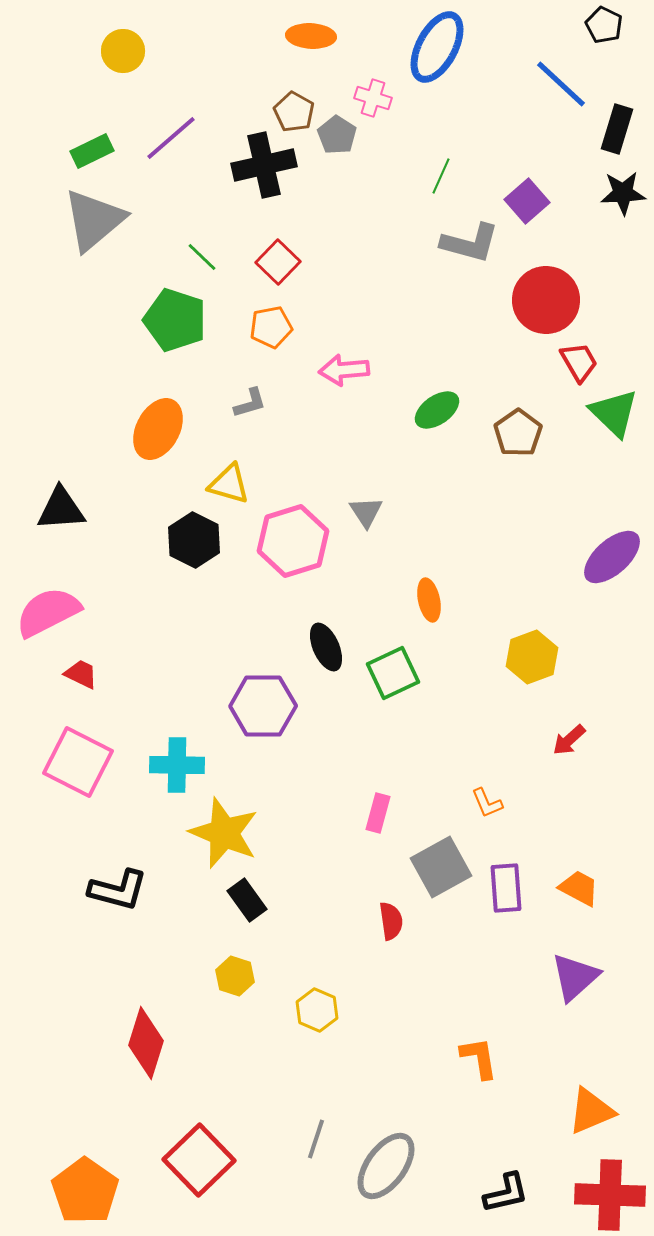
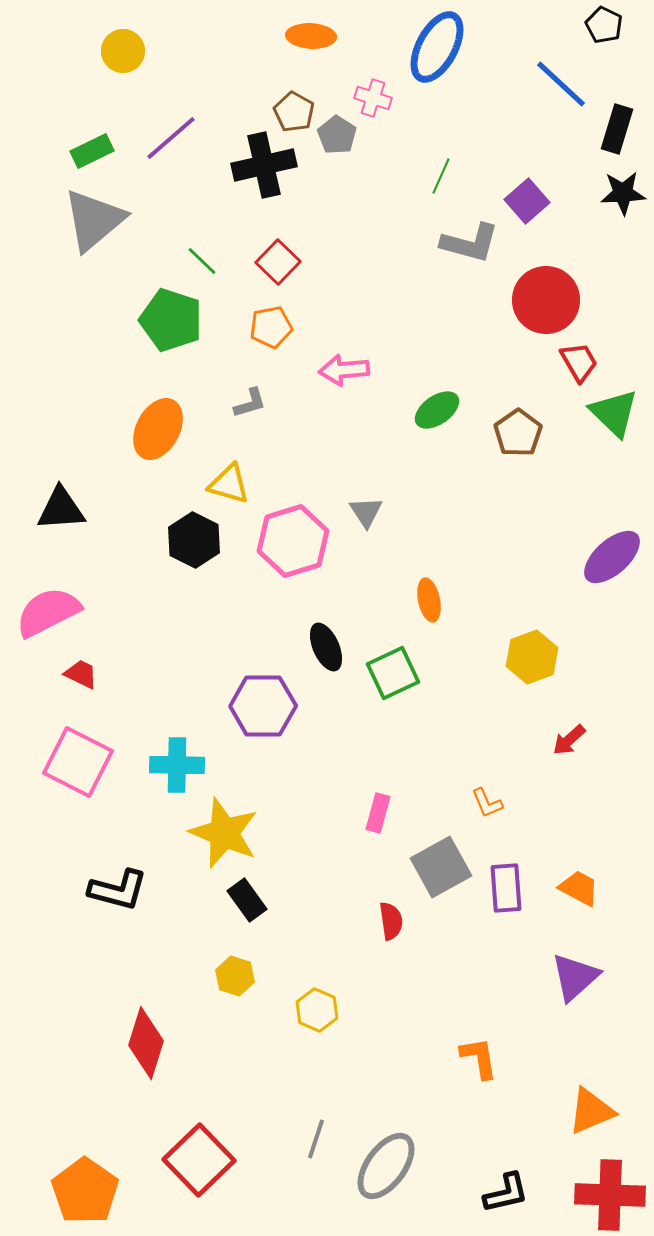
green line at (202, 257): moved 4 px down
green pentagon at (175, 320): moved 4 px left
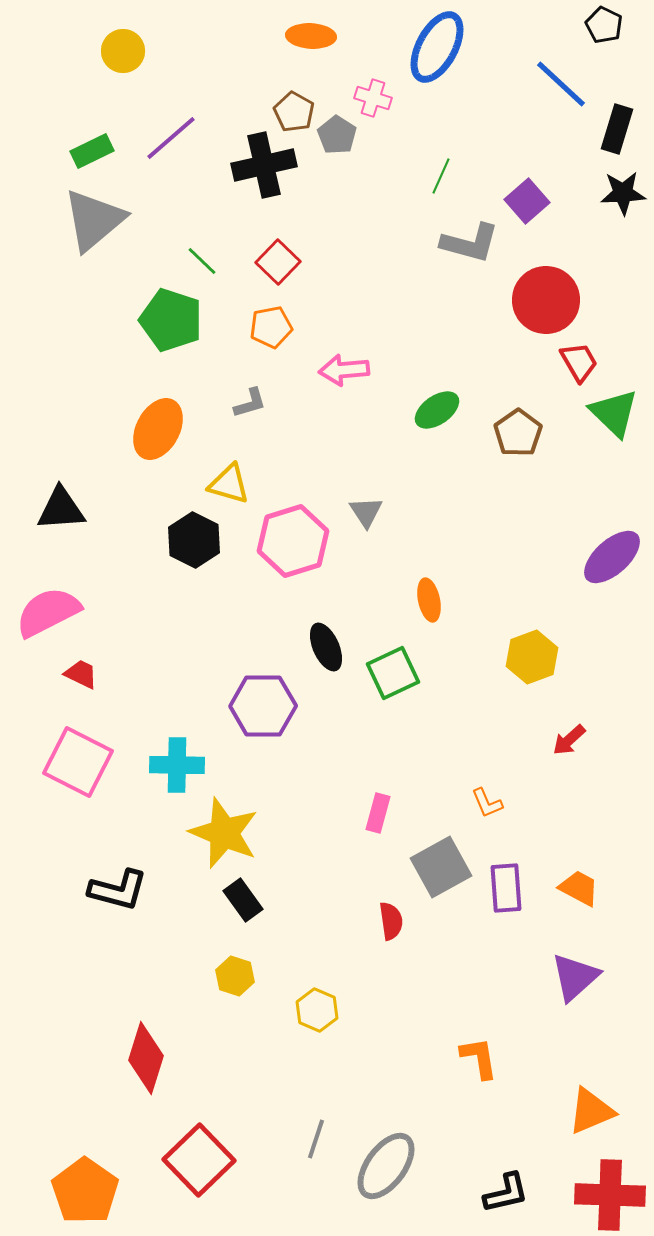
black rectangle at (247, 900): moved 4 px left
red diamond at (146, 1043): moved 15 px down
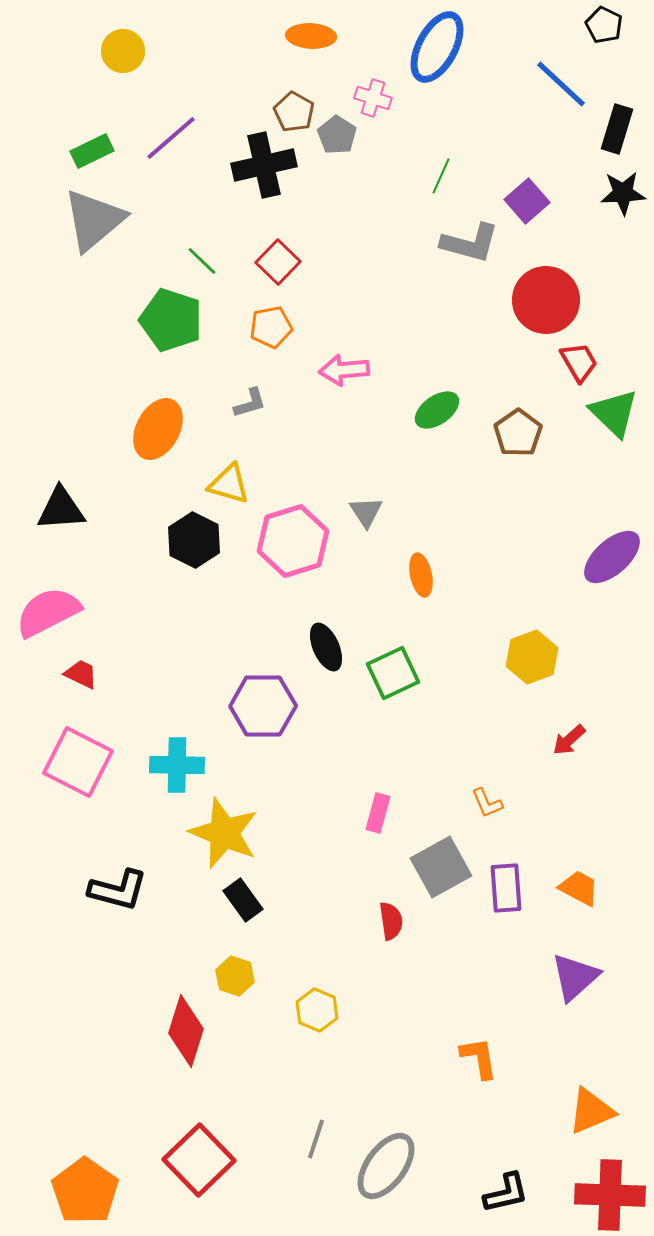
orange ellipse at (429, 600): moved 8 px left, 25 px up
red diamond at (146, 1058): moved 40 px right, 27 px up
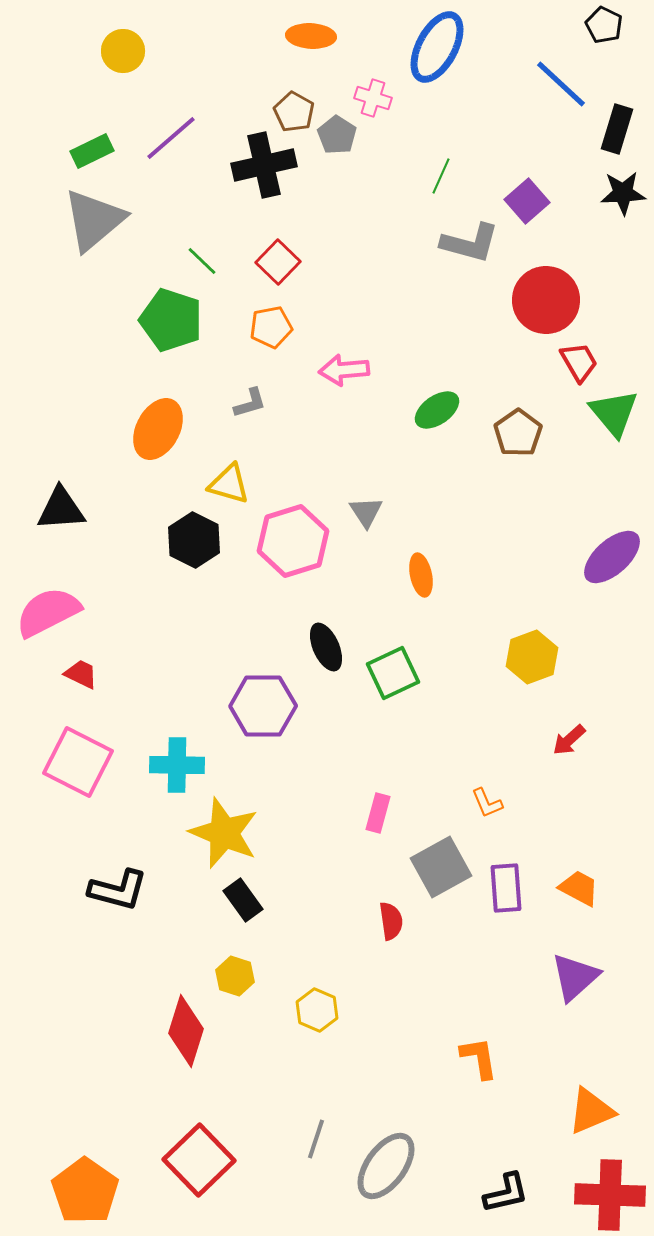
green triangle at (614, 413): rotated 6 degrees clockwise
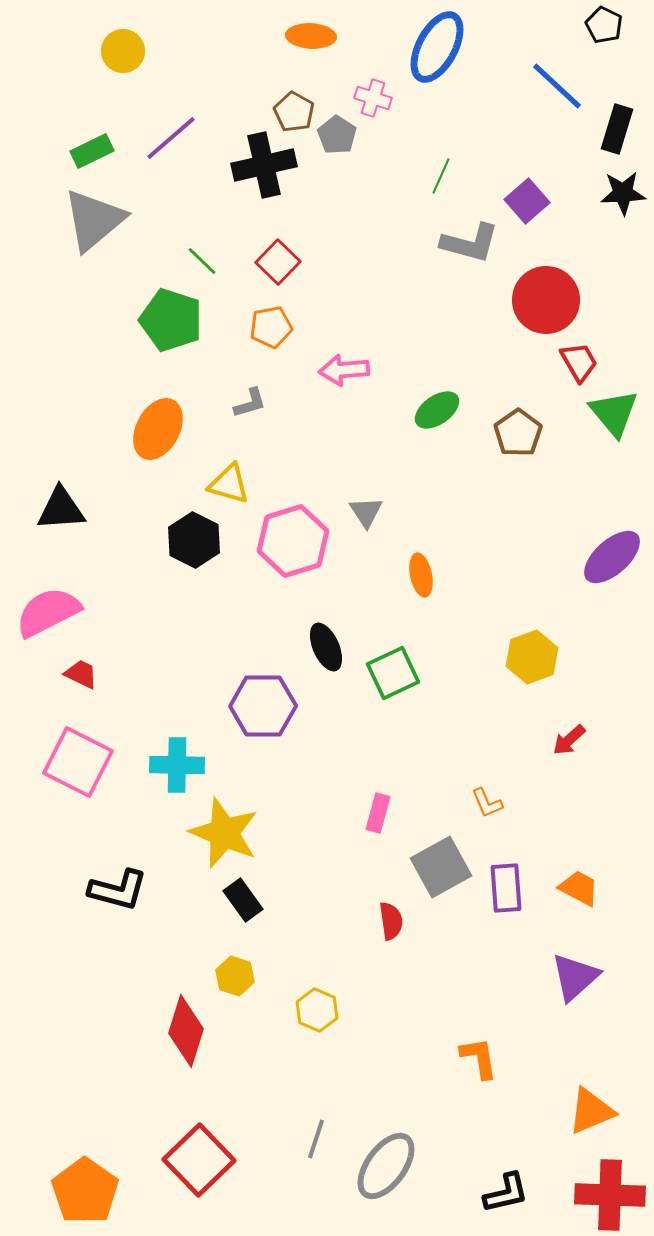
blue line at (561, 84): moved 4 px left, 2 px down
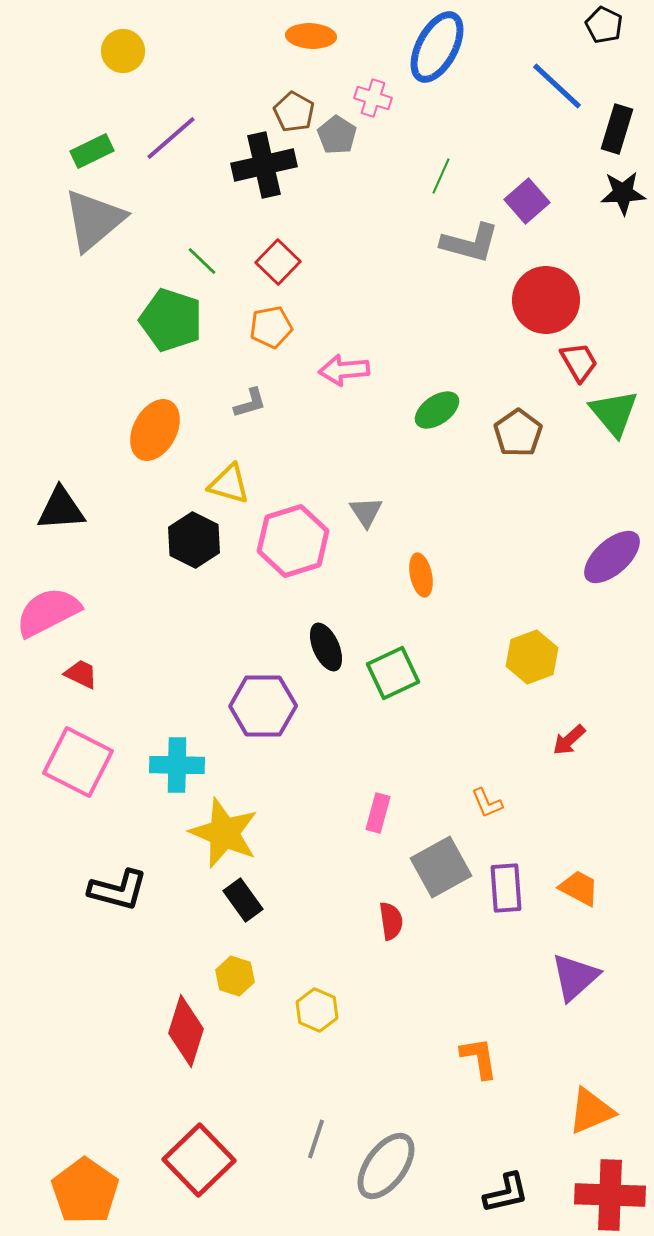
orange ellipse at (158, 429): moved 3 px left, 1 px down
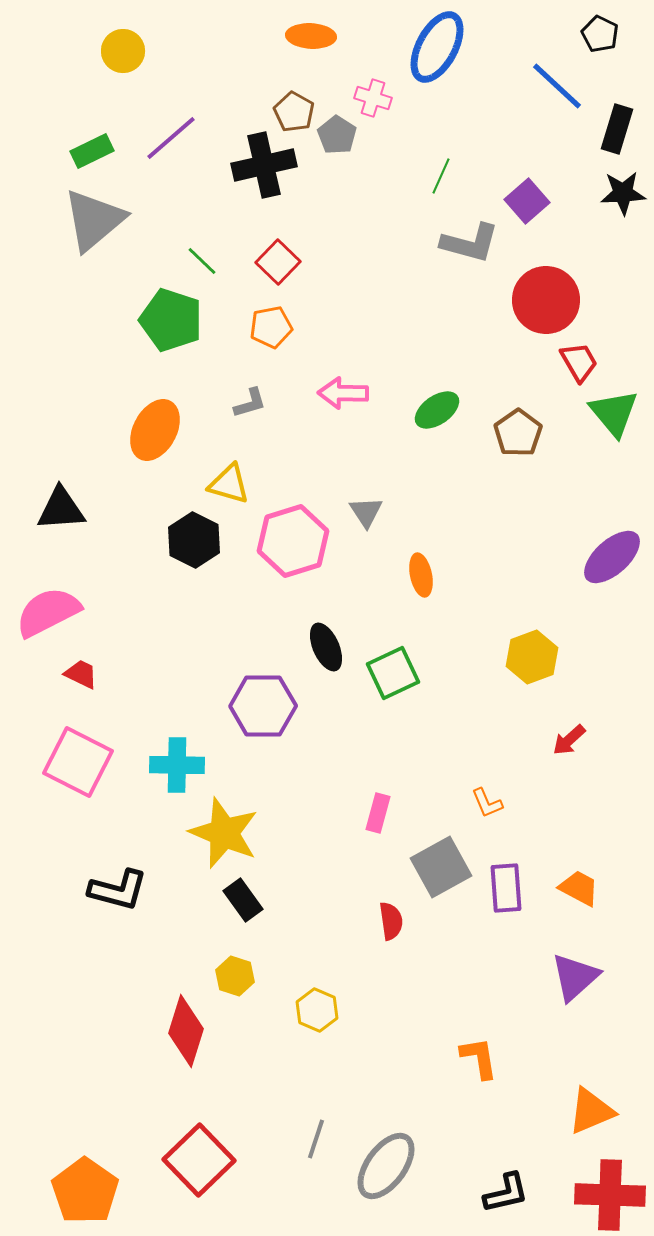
black pentagon at (604, 25): moved 4 px left, 9 px down
pink arrow at (344, 370): moved 1 px left, 23 px down; rotated 6 degrees clockwise
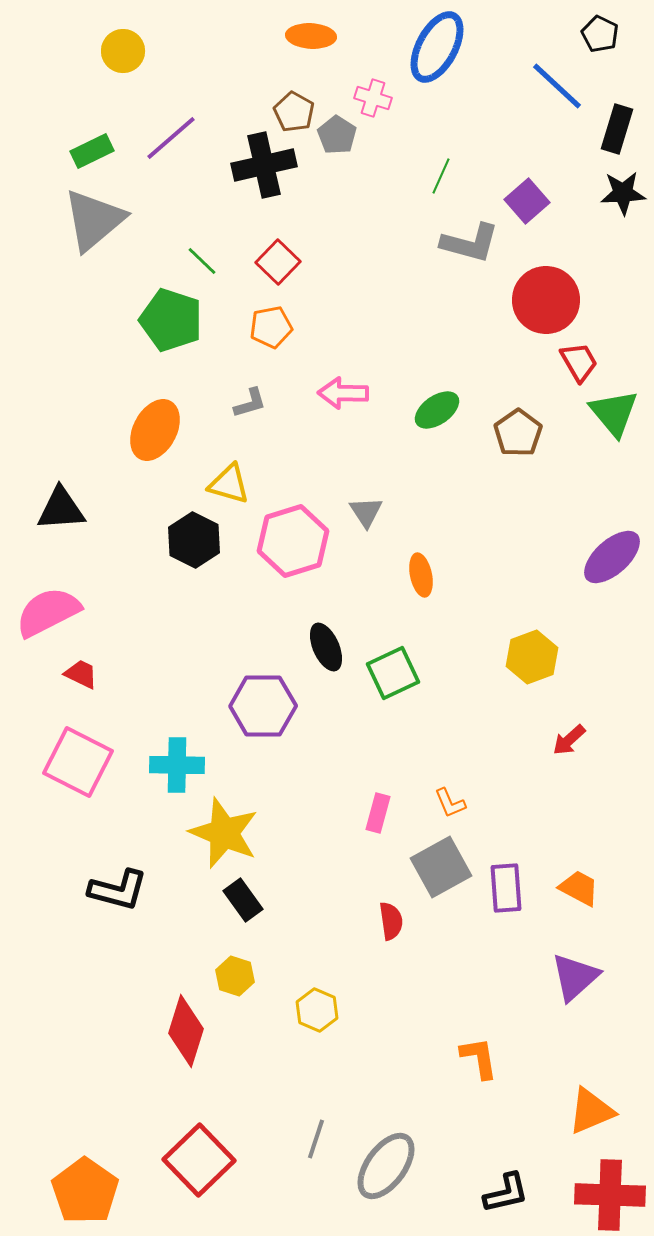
orange L-shape at (487, 803): moved 37 px left
